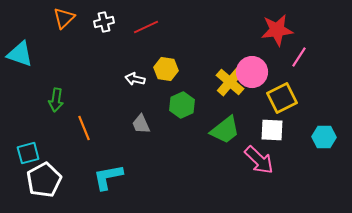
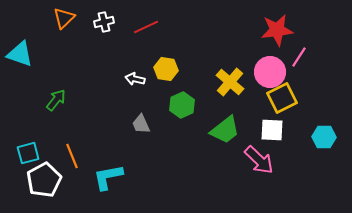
pink circle: moved 18 px right
green arrow: rotated 150 degrees counterclockwise
orange line: moved 12 px left, 28 px down
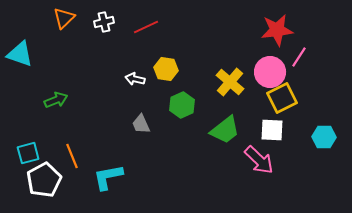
green arrow: rotated 30 degrees clockwise
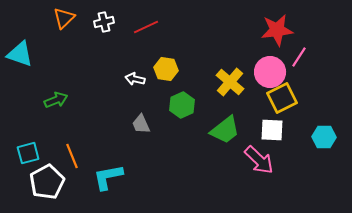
white pentagon: moved 3 px right, 2 px down
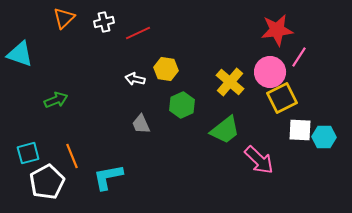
red line: moved 8 px left, 6 px down
white square: moved 28 px right
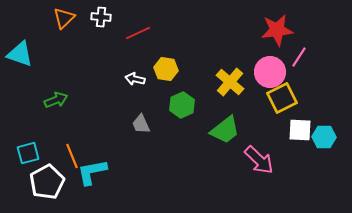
white cross: moved 3 px left, 5 px up; rotated 18 degrees clockwise
cyan L-shape: moved 16 px left, 5 px up
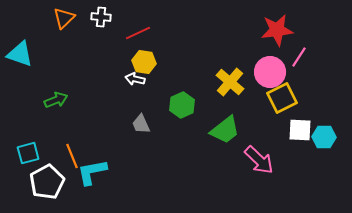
yellow hexagon: moved 22 px left, 7 px up
